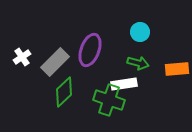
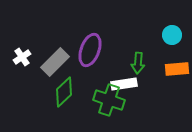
cyan circle: moved 32 px right, 3 px down
green arrow: rotated 80 degrees clockwise
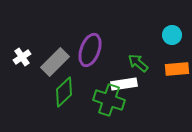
green arrow: rotated 125 degrees clockwise
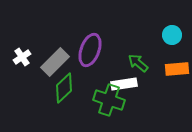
green diamond: moved 4 px up
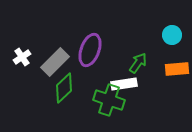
green arrow: rotated 85 degrees clockwise
